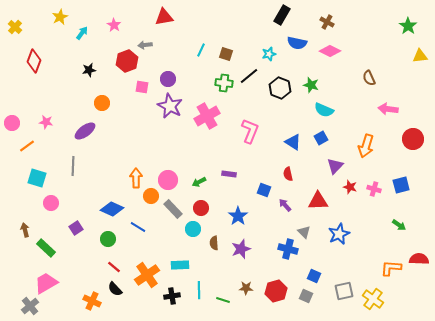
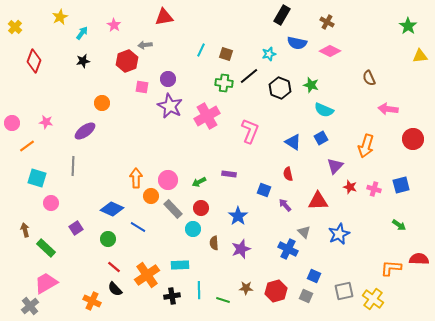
black star at (89, 70): moved 6 px left, 9 px up
blue cross at (288, 249): rotated 12 degrees clockwise
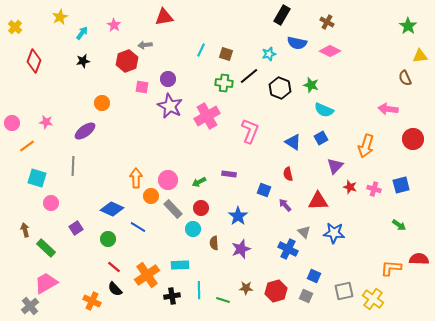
brown semicircle at (369, 78): moved 36 px right
blue star at (339, 234): moved 5 px left, 1 px up; rotated 30 degrees clockwise
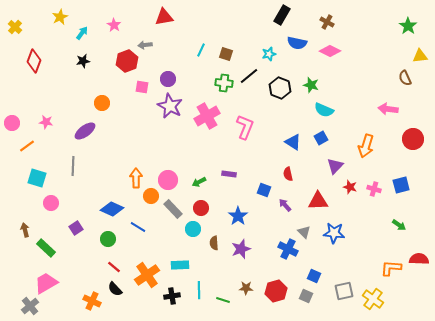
pink L-shape at (250, 131): moved 5 px left, 4 px up
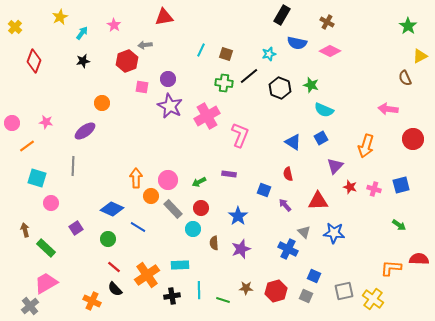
yellow triangle at (420, 56): rotated 21 degrees counterclockwise
pink L-shape at (245, 127): moved 5 px left, 8 px down
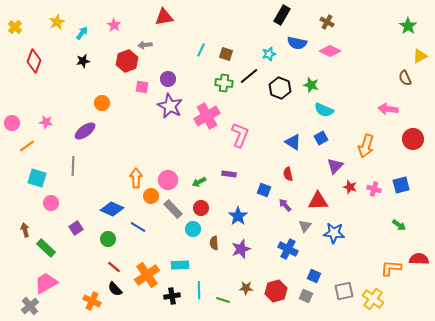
yellow star at (60, 17): moved 3 px left, 5 px down
gray triangle at (304, 232): moved 1 px right, 6 px up; rotated 24 degrees clockwise
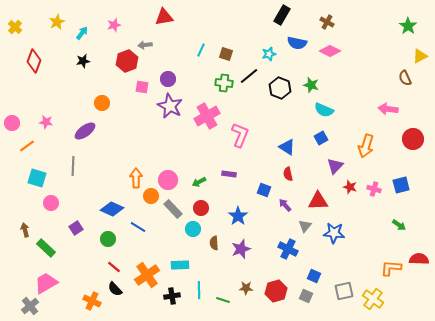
pink star at (114, 25): rotated 24 degrees clockwise
blue triangle at (293, 142): moved 6 px left, 5 px down
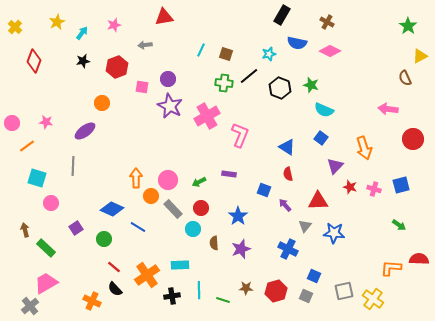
red hexagon at (127, 61): moved 10 px left, 6 px down
blue square at (321, 138): rotated 24 degrees counterclockwise
orange arrow at (366, 146): moved 2 px left, 2 px down; rotated 35 degrees counterclockwise
green circle at (108, 239): moved 4 px left
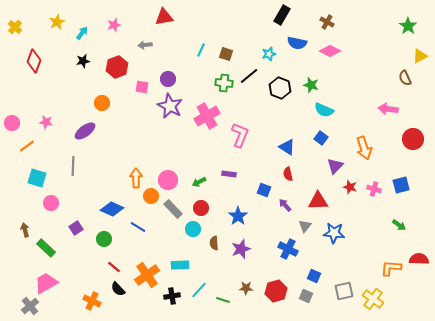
black semicircle at (115, 289): moved 3 px right
cyan line at (199, 290): rotated 42 degrees clockwise
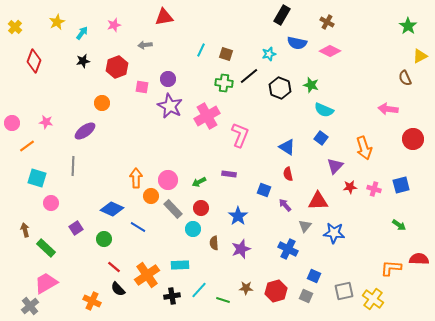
red star at (350, 187): rotated 24 degrees counterclockwise
